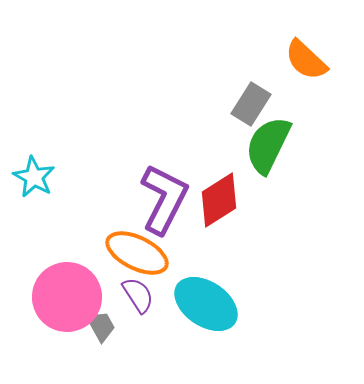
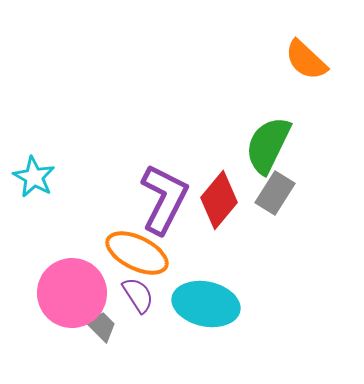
gray rectangle: moved 24 px right, 89 px down
red diamond: rotated 18 degrees counterclockwise
pink circle: moved 5 px right, 4 px up
cyan ellipse: rotated 22 degrees counterclockwise
gray trapezoid: rotated 16 degrees counterclockwise
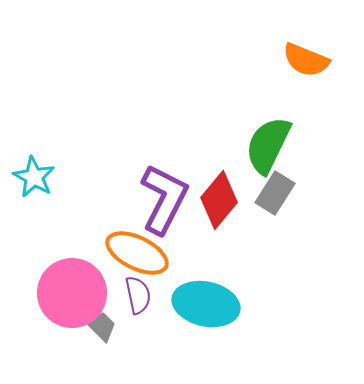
orange semicircle: rotated 21 degrees counterclockwise
purple semicircle: rotated 21 degrees clockwise
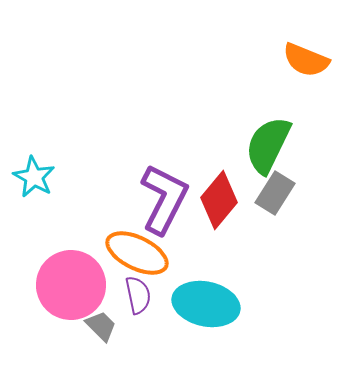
pink circle: moved 1 px left, 8 px up
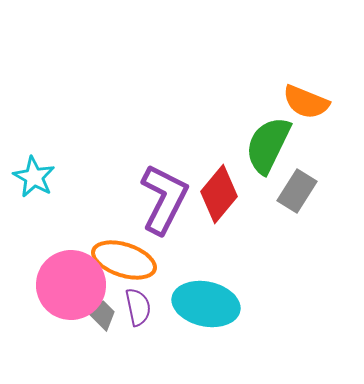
orange semicircle: moved 42 px down
gray rectangle: moved 22 px right, 2 px up
red diamond: moved 6 px up
orange ellipse: moved 13 px left, 7 px down; rotated 8 degrees counterclockwise
purple semicircle: moved 12 px down
gray trapezoid: moved 12 px up
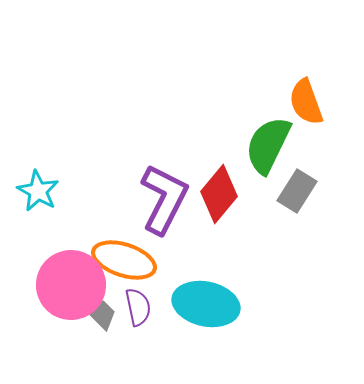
orange semicircle: rotated 48 degrees clockwise
cyan star: moved 4 px right, 14 px down
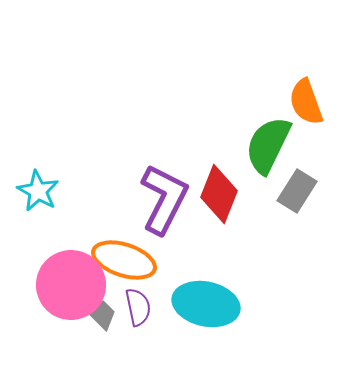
red diamond: rotated 18 degrees counterclockwise
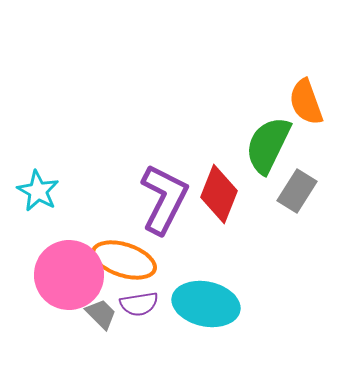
pink circle: moved 2 px left, 10 px up
purple semicircle: moved 1 px right, 3 px up; rotated 93 degrees clockwise
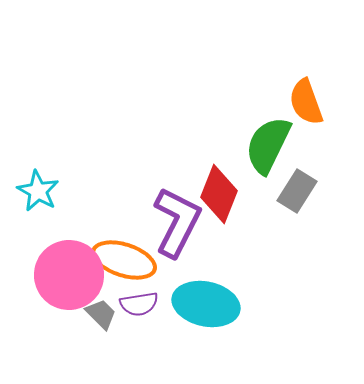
purple L-shape: moved 13 px right, 23 px down
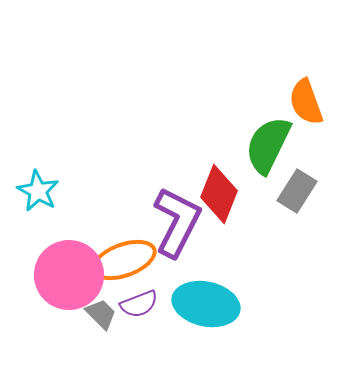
orange ellipse: rotated 38 degrees counterclockwise
purple semicircle: rotated 12 degrees counterclockwise
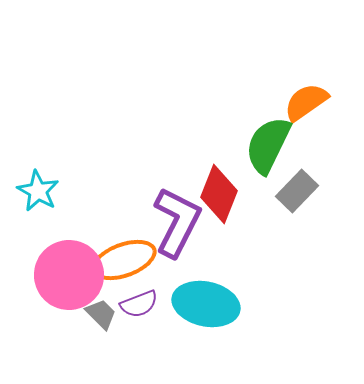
orange semicircle: rotated 75 degrees clockwise
gray rectangle: rotated 12 degrees clockwise
